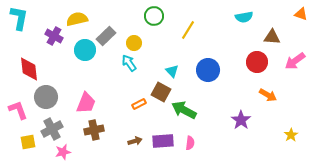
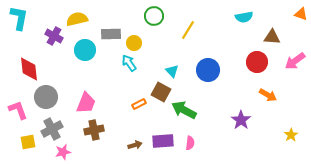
gray rectangle: moved 5 px right, 2 px up; rotated 42 degrees clockwise
brown arrow: moved 4 px down
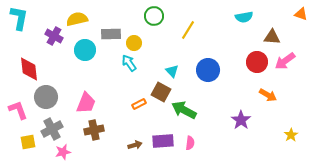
pink arrow: moved 10 px left
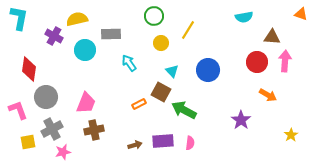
yellow circle: moved 27 px right
pink arrow: rotated 130 degrees clockwise
red diamond: rotated 15 degrees clockwise
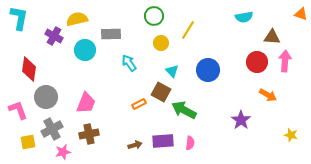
brown cross: moved 5 px left, 4 px down
yellow star: rotated 24 degrees counterclockwise
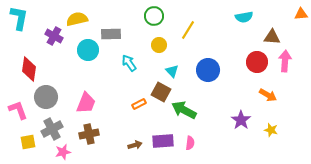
orange triangle: rotated 24 degrees counterclockwise
yellow circle: moved 2 px left, 2 px down
cyan circle: moved 3 px right
yellow star: moved 20 px left, 5 px up
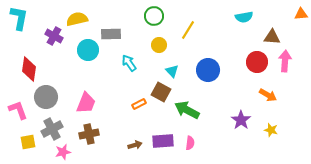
green arrow: moved 3 px right
